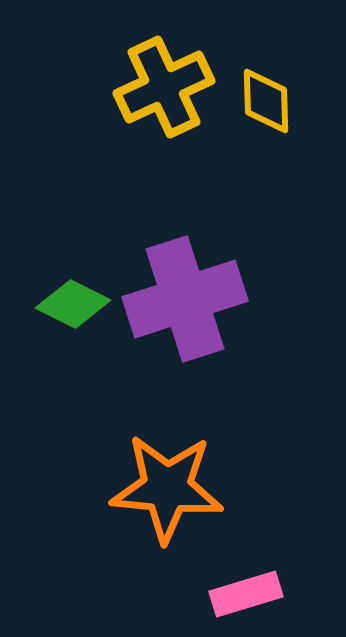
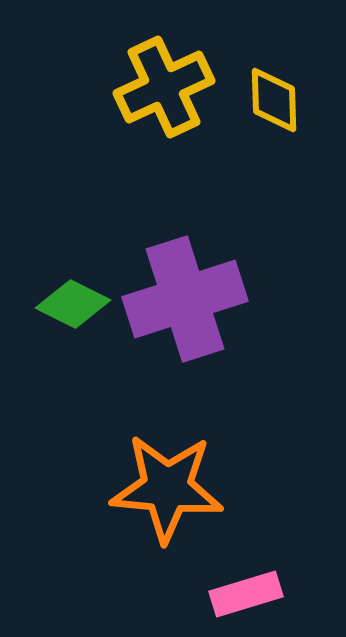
yellow diamond: moved 8 px right, 1 px up
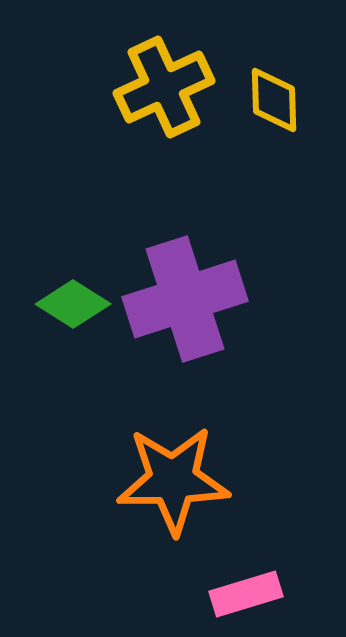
green diamond: rotated 6 degrees clockwise
orange star: moved 6 px right, 8 px up; rotated 6 degrees counterclockwise
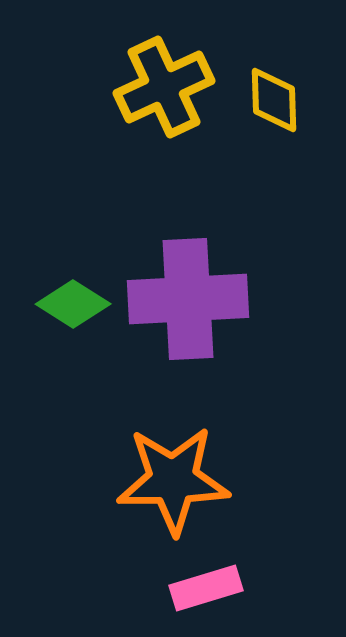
purple cross: moved 3 px right; rotated 15 degrees clockwise
pink rectangle: moved 40 px left, 6 px up
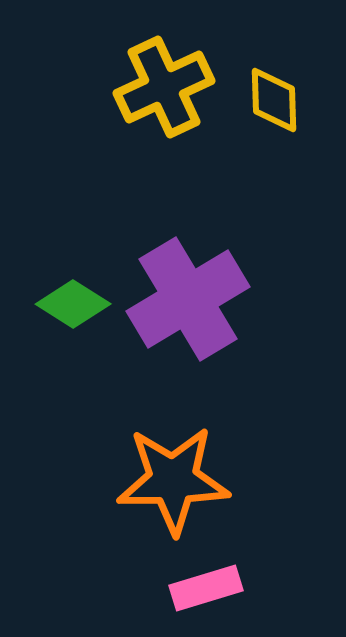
purple cross: rotated 28 degrees counterclockwise
